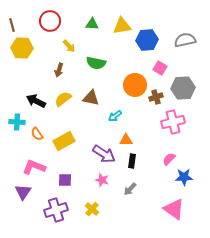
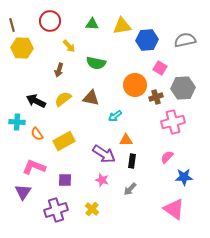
pink semicircle: moved 2 px left, 2 px up
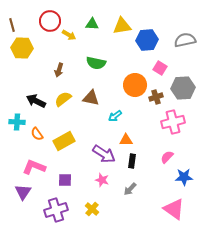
yellow arrow: moved 11 px up; rotated 16 degrees counterclockwise
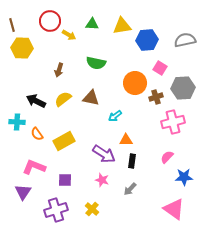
orange circle: moved 2 px up
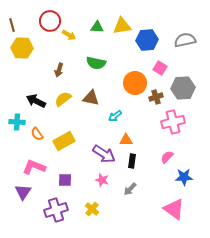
green triangle: moved 5 px right, 3 px down
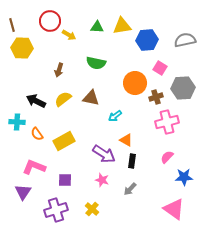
pink cross: moved 6 px left
orange triangle: rotated 32 degrees clockwise
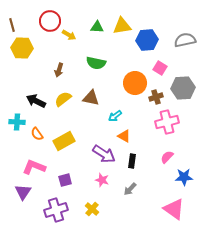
orange triangle: moved 2 px left, 4 px up
purple square: rotated 16 degrees counterclockwise
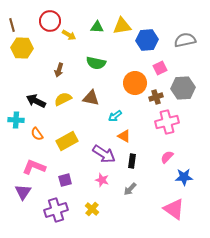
pink square: rotated 32 degrees clockwise
yellow semicircle: rotated 12 degrees clockwise
cyan cross: moved 1 px left, 2 px up
yellow rectangle: moved 3 px right
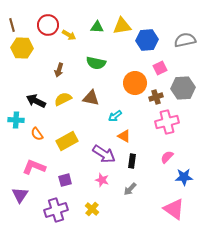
red circle: moved 2 px left, 4 px down
purple triangle: moved 3 px left, 3 px down
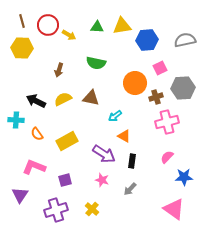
brown line: moved 10 px right, 4 px up
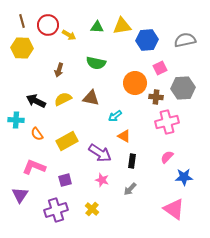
brown cross: rotated 24 degrees clockwise
purple arrow: moved 4 px left, 1 px up
